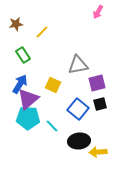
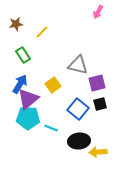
gray triangle: rotated 25 degrees clockwise
yellow square: rotated 28 degrees clockwise
cyan line: moved 1 px left, 2 px down; rotated 24 degrees counterclockwise
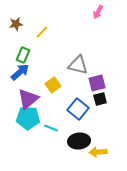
green rectangle: rotated 56 degrees clockwise
blue arrow: moved 12 px up; rotated 18 degrees clockwise
black square: moved 5 px up
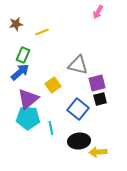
yellow line: rotated 24 degrees clockwise
cyan line: rotated 56 degrees clockwise
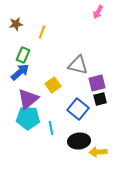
yellow line: rotated 48 degrees counterclockwise
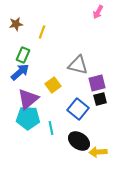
black ellipse: rotated 40 degrees clockwise
